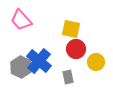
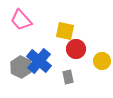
yellow square: moved 6 px left, 2 px down
yellow circle: moved 6 px right, 1 px up
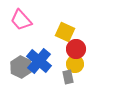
yellow square: moved 1 px down; rotated 12 degrees clockwise
yellow circle: moved 27 px left, 3 px down
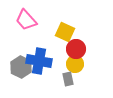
pink trapezoid: moved 5 px right
blue cross: rotated 30 degrees counterclockwise
gray rectangle: moved 2 px down
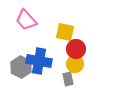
yellow square: rotated 12 degrees counterclockwise
